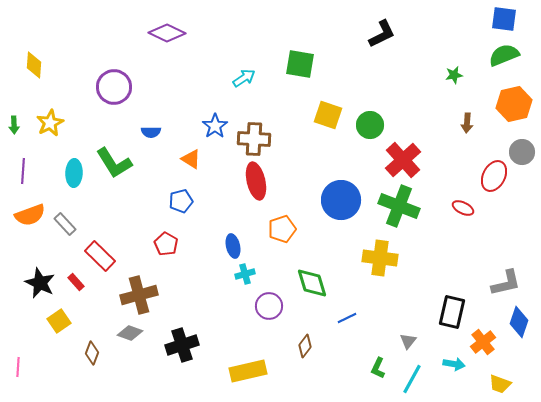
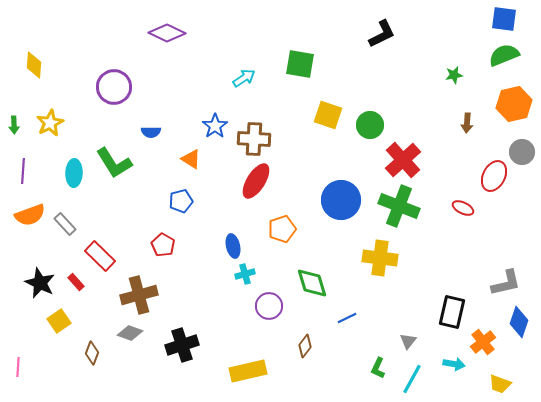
red ellipse at (256, 181): rotated 45 degrees clockwise
red pentagon at (166, 244): moved 3 px left, 1 px down
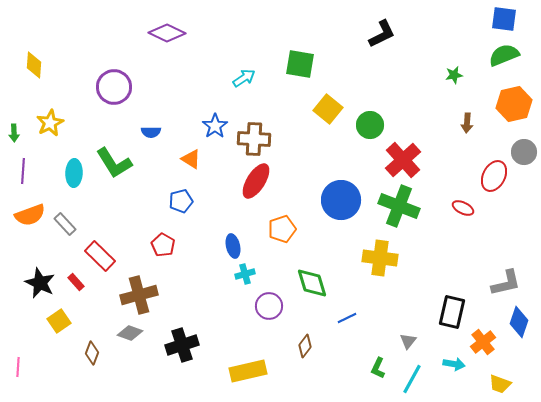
yellow square at (328, 115): moved 6 px up; rotated 20 degrees clockwise
green arrow at (14, 125): moved 8 px down
gray circle at (522, 152): moved 2 px right
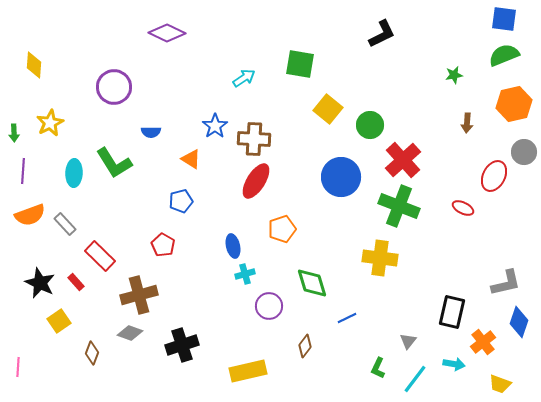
blue circle at (341, 200): moved 23 px up
cyan line at (412, 379): moved 3 px right; rotated 8 degrees clockwise
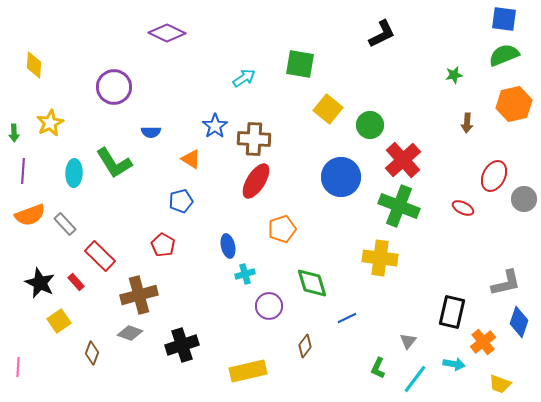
gray circle at (524, 152): moved 47 px down
blue ellipse at (233, 246): moved 5 px left
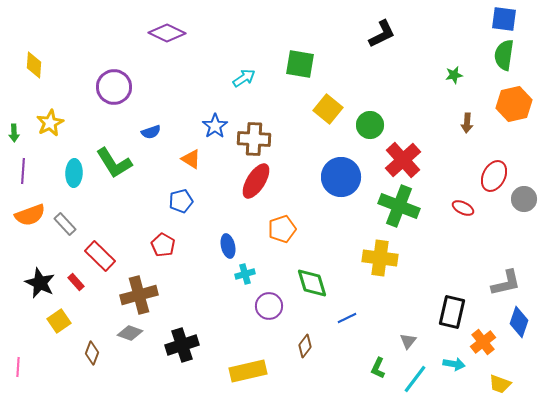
green semicircle at (504, 55): rotated 60 degrees counterclockwise
blue semicircle at (151, 132): rotated 18 degrees counterclockwise
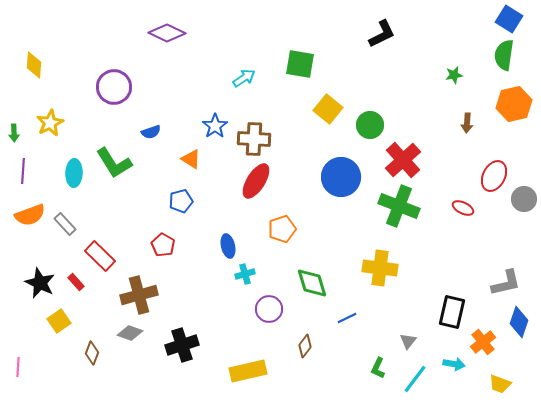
blue square at (504, 19): moved 5 px right; rotated 24 degrees clockwise
yellow cross at (380, 258): moved 10 px down
purple circle at (269, 306): moved 3 px down
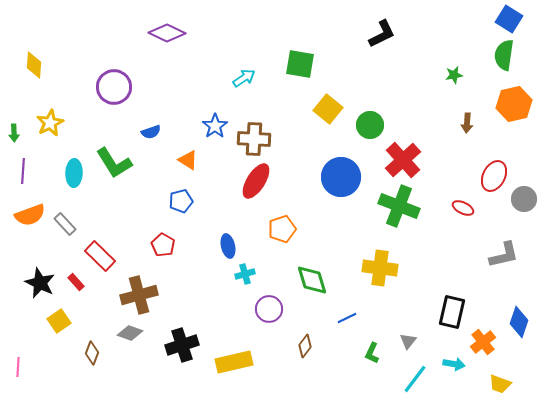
orange triangle at (191, 159): moved 3 px left, 1 px down
green diamond at (312, 283): moved 3 px up
gray L-shape at (506, 283): moved 2 px left, 28 px up
green L-shape at (378, 368): moved 6 px left, 15 px up
yellow rectangle at (248, 371): moved 14 px left, 9 px up
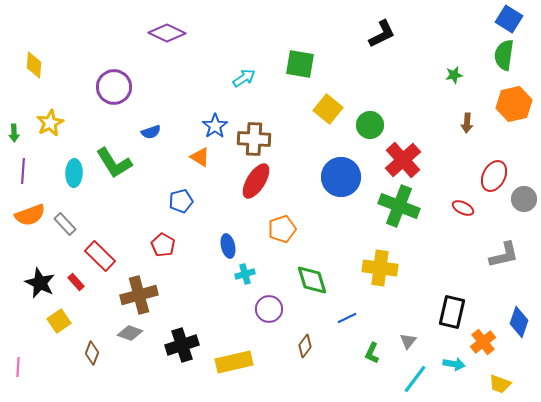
orange triangle at (188, 160): moved 12 px right, 3 px up
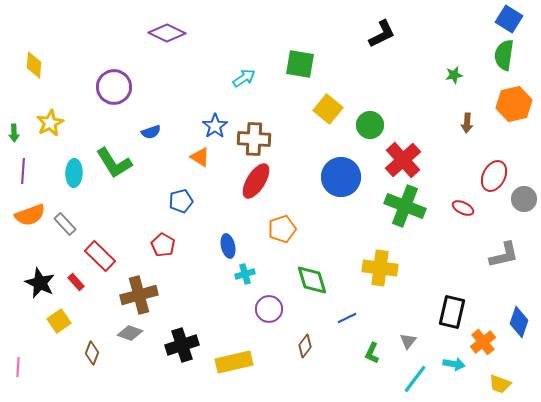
green cross at (399, 206): moved 6 px right
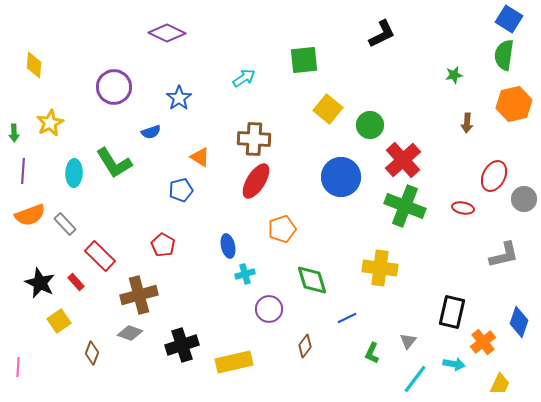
green square at (300, 64): moved 4 px right, 4 px up; rotated 16 degrees counterclockwise
blue star at (215, 126): moved 36 px left, 28 px up
blue pentagon at (181, 201): moved 11 px up
red ellipse at (463, 208): rotated 15 degrees counterclockwise
yellow trapezoid at (500, 384): rotated 85 degrees counterclockwise
